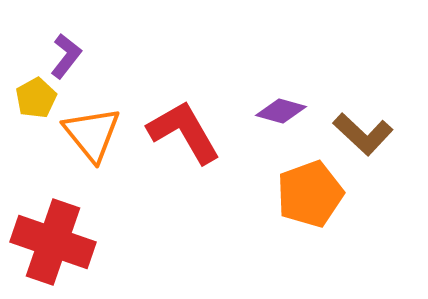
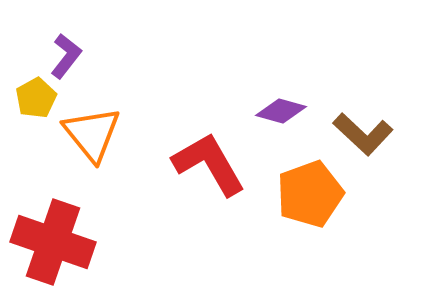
red L-shape: moved 25 px right, 32 px down
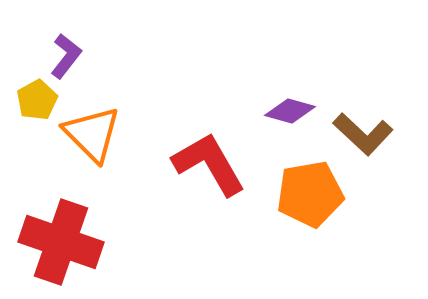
yellow pentagon: moved 1 px right, 2 px down
purple diamond: moved 9 px right
orange triangle: rotated 6 degrees counterclockwise
orange pentagon: rotated 10 degrees clockwise
red cross: moved 8 px right
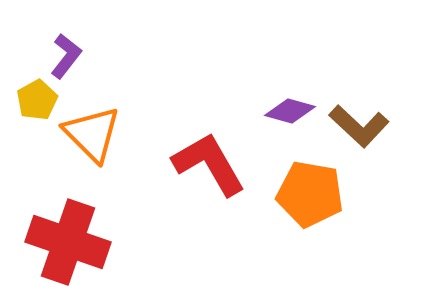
brown L-shape: moved 4 px left, 8 px up
orange pentagon: rotated 20 degrees clockwise
red cross: moved 7 px right
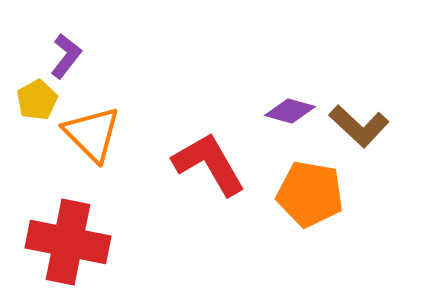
red cross: rotated 8 degrees counterclockwise
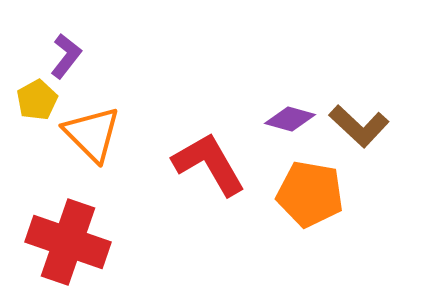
purple diamond: moved 8 px down
red cross: rotated 8 degrees clockwise
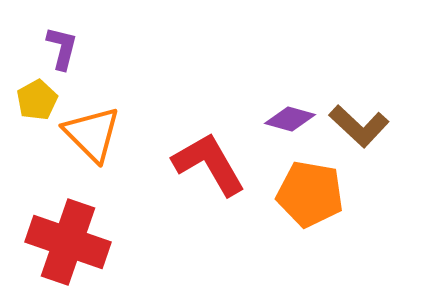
purple L-shape: moved 4 px left, 8 px up; rotated 24 degrees counterclockwise
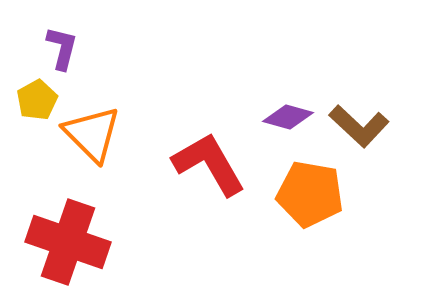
purple diamond: moved 2 px left, 2 px up
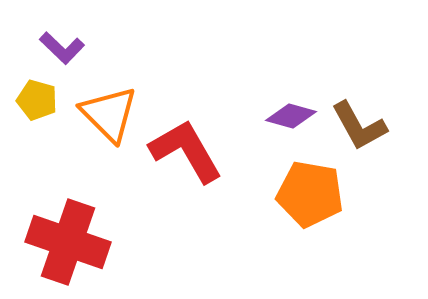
purple L-shape: rotated 120 degrees clockwise
yellow pentagon: rotated 27 degrees counterclockwise
purple diamond: moved 3 px right, 1 px up
brown L-shape: rotated 18 degrees clockwise
orange triangle: moved 17 px right, 20 px up
red L-shape: moved 23 px left, 13 px up
